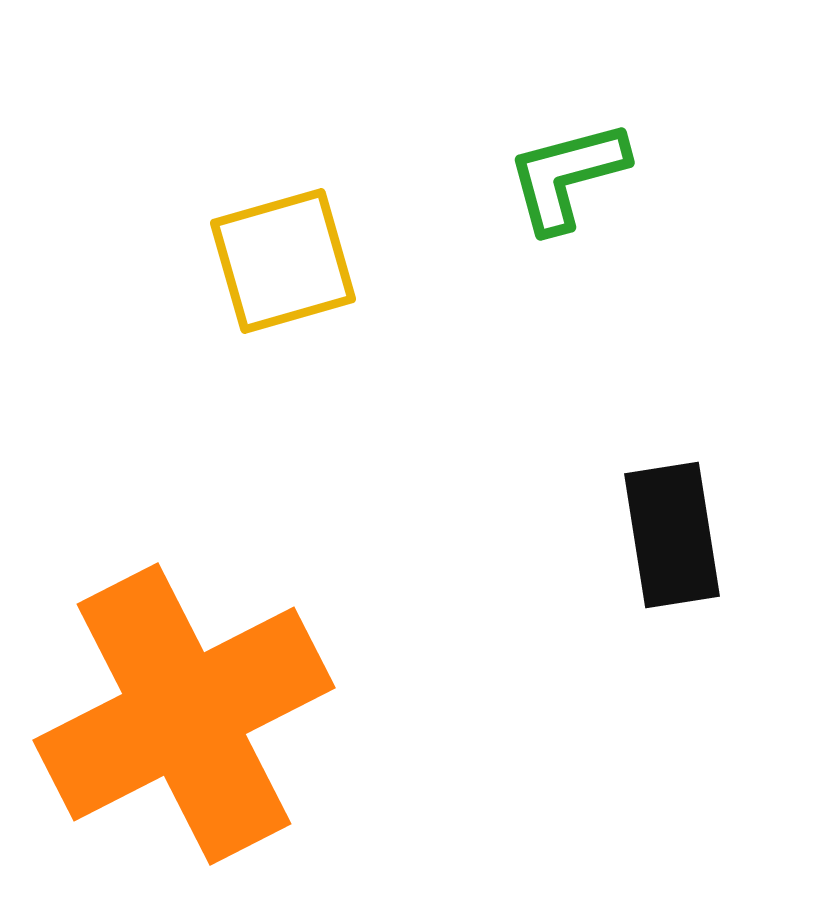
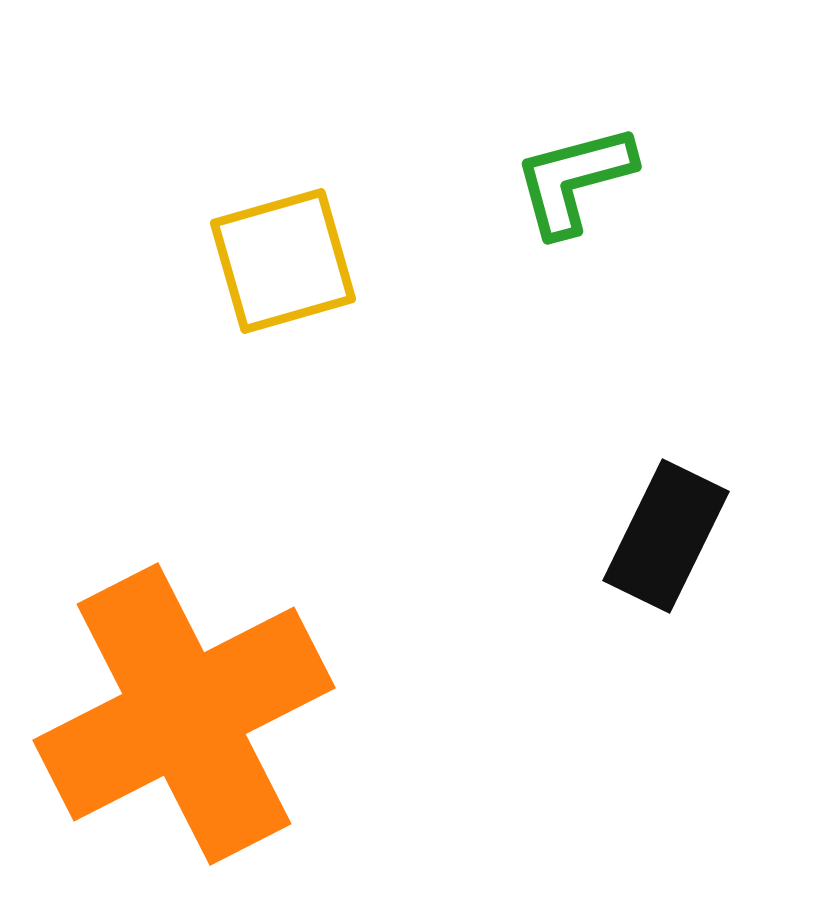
green L-shape: moved 7 px right, 4 px down
black rectangle: moved 6 px left, 1 px down; rotated 35 degrees clockwise
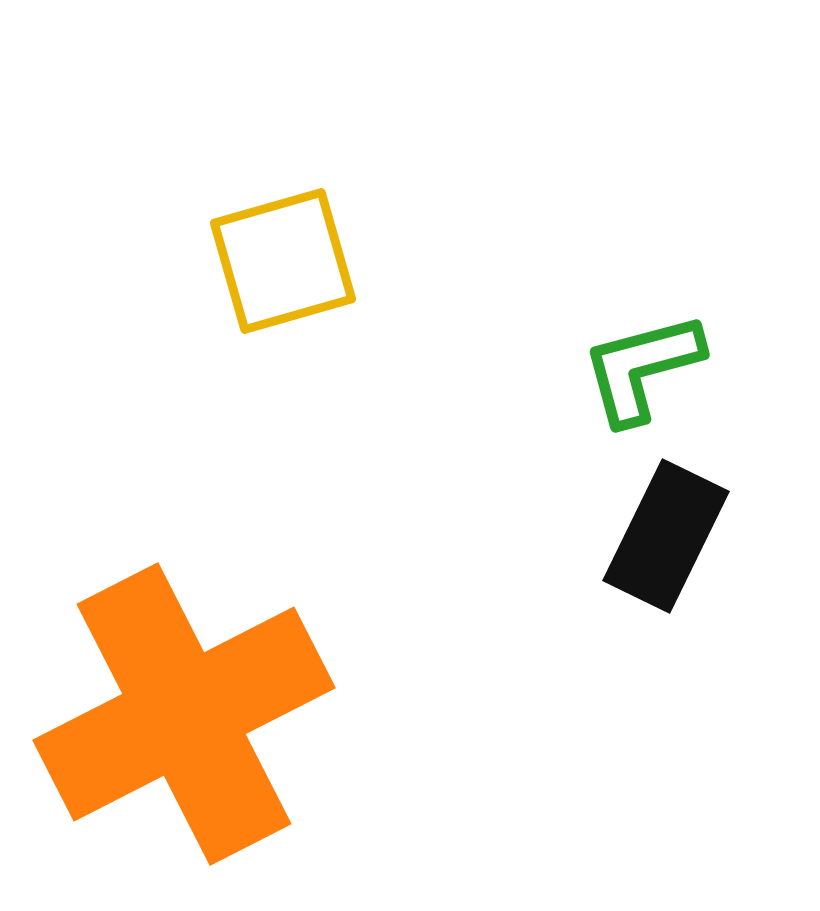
green L-shape: moved 68 px right, 188 px down
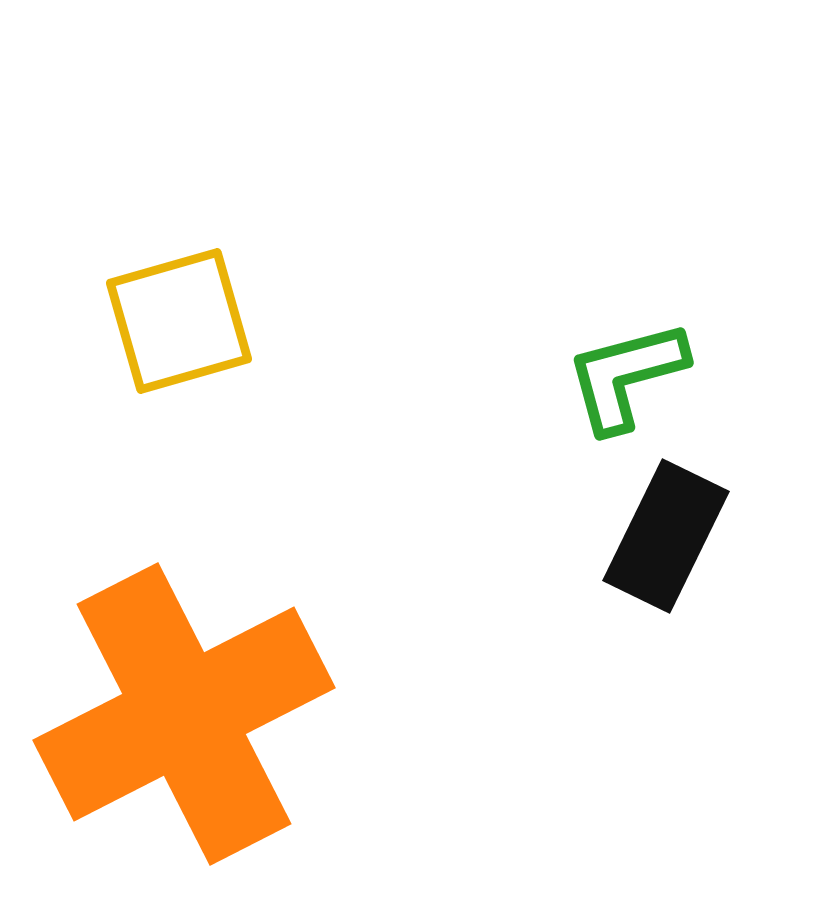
yellow square: moved 104 px left, 60 px down
green L-shape: moved 16 px left, 8 px down
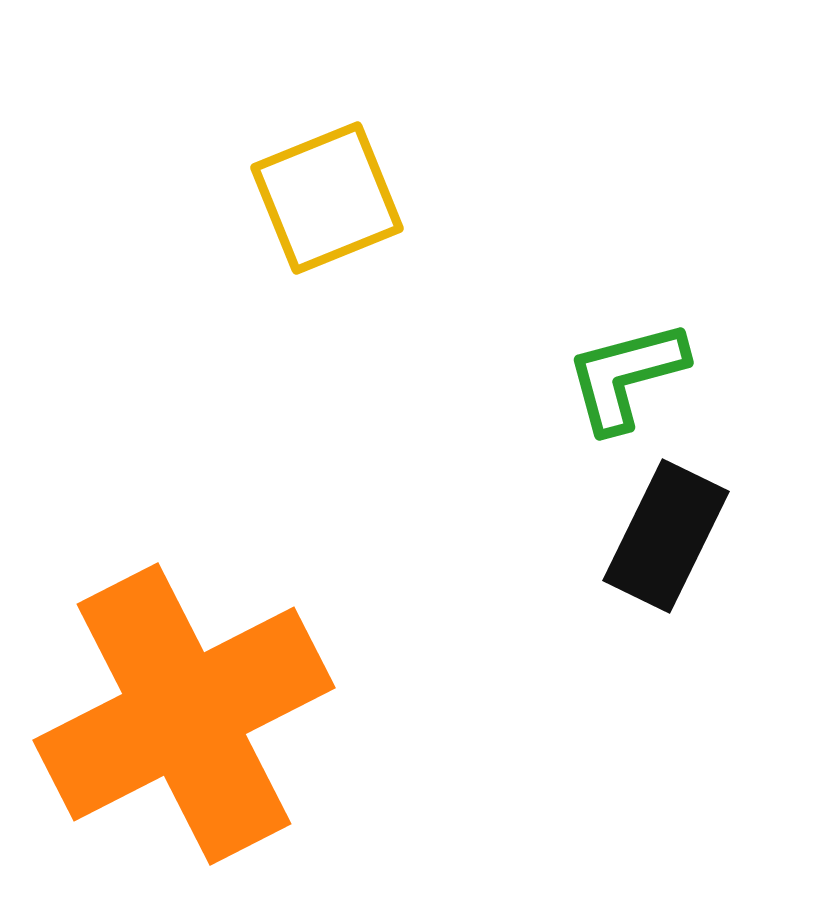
yellow square: moved 148 px right, 123 px up; rotated 6 degrees counterclockwise
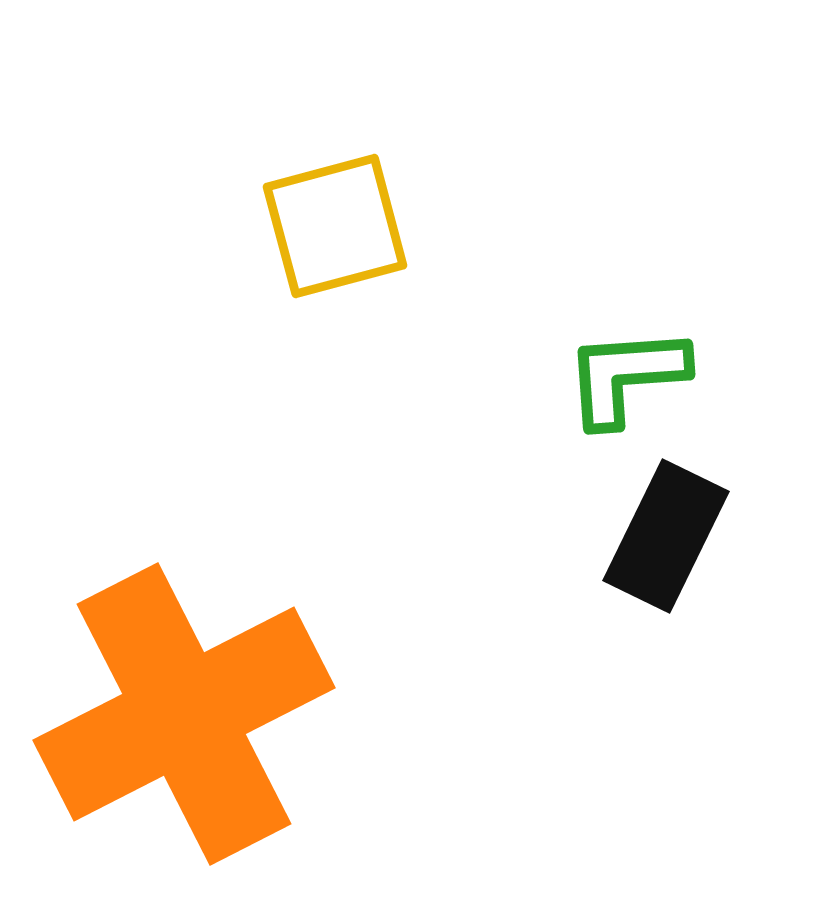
yellow square: moved 8 px right, 28 px down; rotated 7 degrees clockwise
green L-shape: rotated 11 degrees clockwise
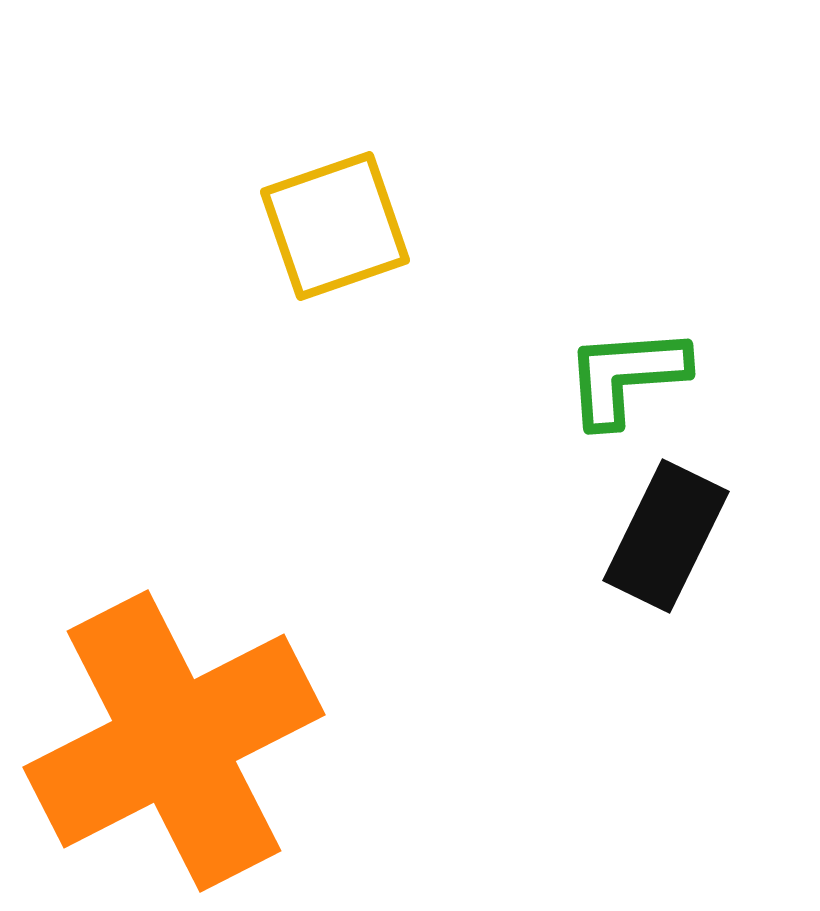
yellow square: rotated 4 degrees counterclockwise
orange cross: moved 10 px left, 27 px down
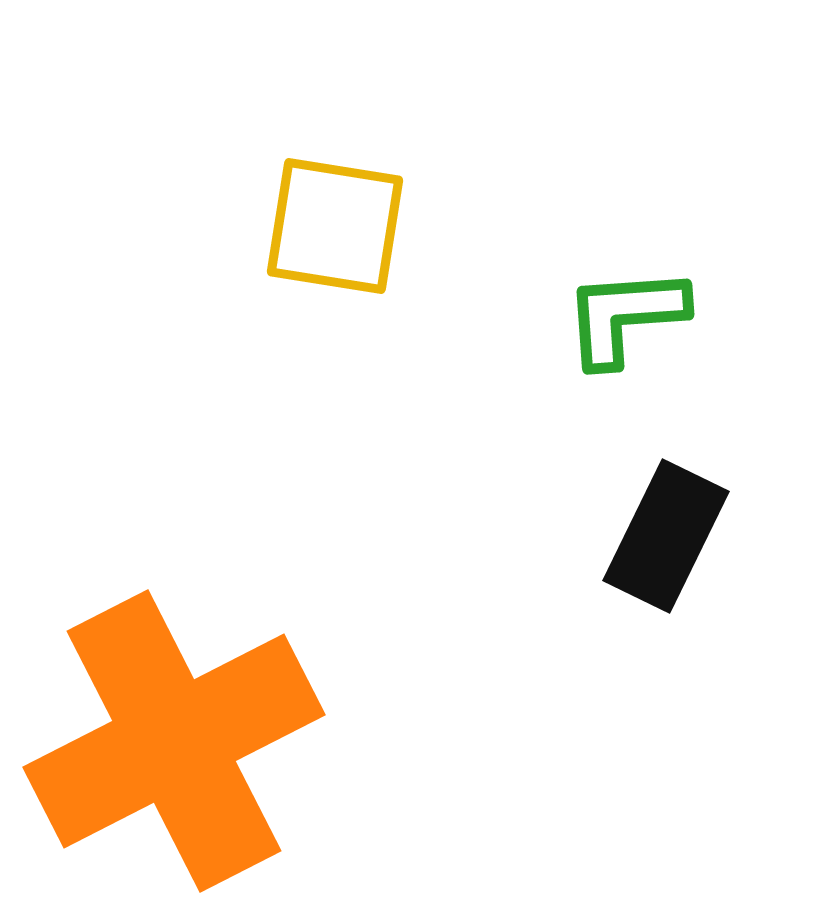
yellow square: rotated 28 degrees clockwise
green L-shape: moved 1 px left, 60 px up
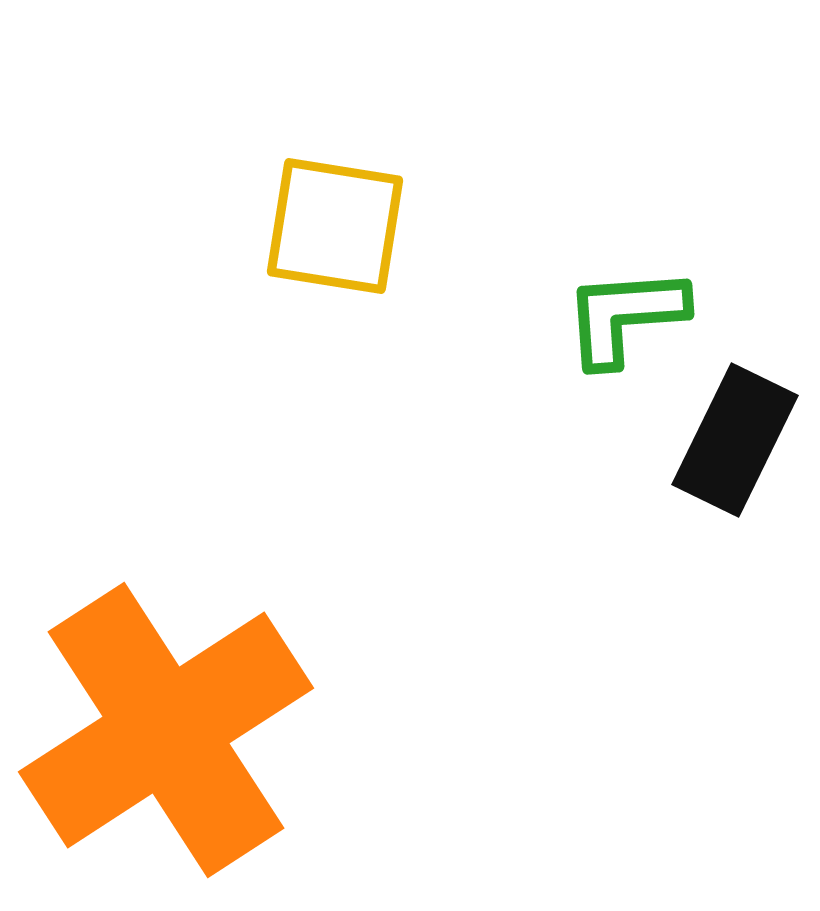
black rectangle: moved 69 px right, 96 px up
orange cross: moved 8 px left, 11 px up; rotated 6 degrees counterclockwise
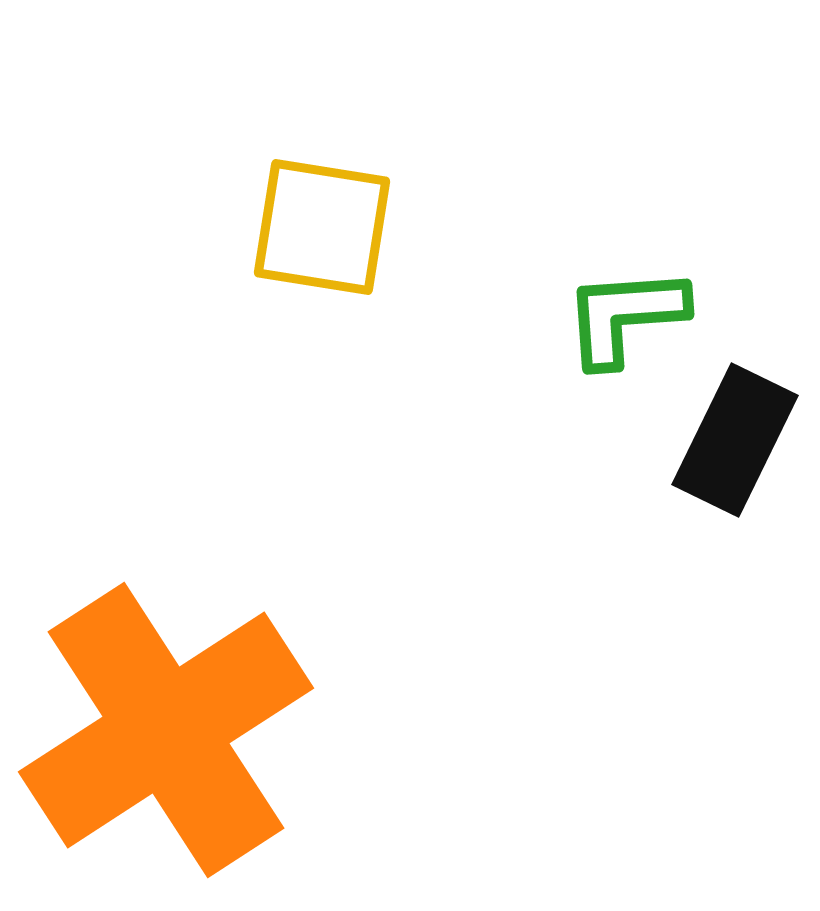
yellow square: moved 13 px left, 1 px down
